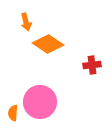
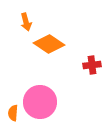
orange diamond: moved 1 px right
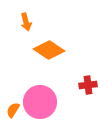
orange diamond: moved 6 px down
red cross: moved 4 px left, 20 px down
orange semicircle: moved 3 px up; rotated 28 degrees clockwise
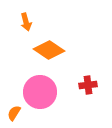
pink circle: moved 10 px up
orange semicircle: moved 1 px right, 3 px down
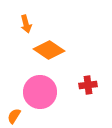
orange arrow: moved 2 px down
orange semicircle: moved 3 px down
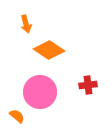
orange semicircle: moved 3 px right; rotated 98 degrees clockwise
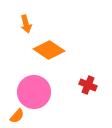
red cross: rotated 30 degrees clockwise
pink circle: moved 6 px left
orange semicircle: rotated 91 degrees clockwise
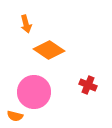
orange semicircle: moved 2 px left; rotated 63 degrees clockwise
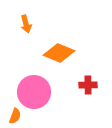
orange diamond: moved 10 px right, 3 px down; rotated 12 degrees counterclockwise
red cross: rotated 24 degrees counterclockwise
orange semicircle: rotated 84 degrees counterclockwise
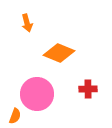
orange arrow: moved 1 px right, 1 px up
red cross: moved 4 px down
pink circle: moved 3 px right, 2 px down
